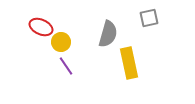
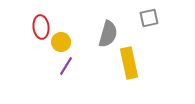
red ellipse: rotated 60 degrees clockwise
purple line: rotated 66 degrees clockwise
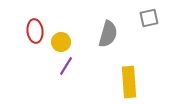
red ellipse: moved 6 px left, 4 px down
yellow rectangle: moved 19 px down; rotated 8 degrees clockwise
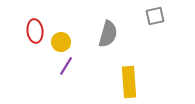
gray square: moved 6 px right, 2 px up
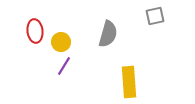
purple line: moved 2 px left
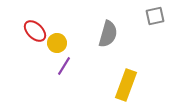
red ellipse: rotated 40 degrees counterclockwise
yellow circle: moved 4 px left, 1 px down
yellow rectangle: moved 3 px left, 3 px down; rotated 24 degrees clockwise
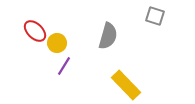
gray square: rotated 30 degrees clockwise
gray semicircle: moved 2 px down
yellow rectangle: rotated 64 degrees counterclockwise
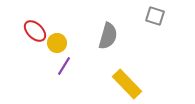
yellow rectangle: moved 1 px right, 1 px up
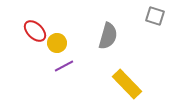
purple line: rotated 30 degrees clockwise
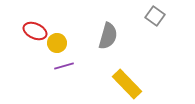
gray square: rotated 18 degrees clockwise
red ellipse: rotated 20 degrees counterclockwise
purple line: rotated 12 degrees clockwise
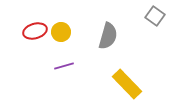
red ellipse: rotated 40 degrees counterclockwise
yellow circle: moved 4 px right, 11 px up
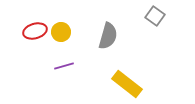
yellow rectangle: rotated 8 degrees counterclockwise
